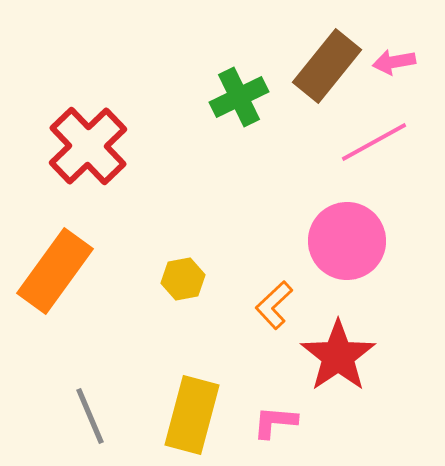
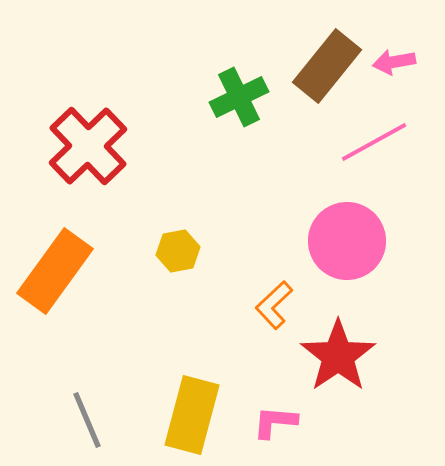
yellow hexagon: moved 5 px left, 28 px up
gray line: moved 3 px left, 4 px down
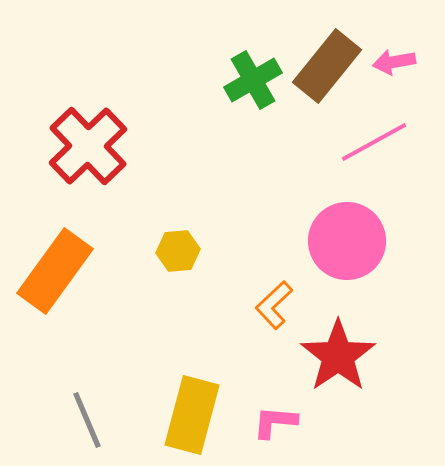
green cross: moved 14 px right, 17 px up; rotated 4 degrees counterclockwise
yellow hexagon: rotated 6 degrees clockwise
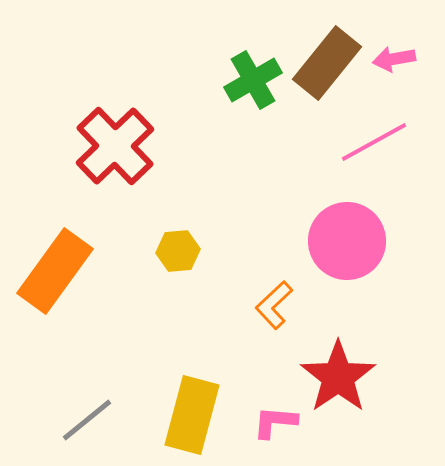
pink arrow: moved 3 px up
brown rectangle: moved 3 px up
red cross: moved 27 px right
red star: moved 21 px down
gray line: rotated 74 degrees clockwise
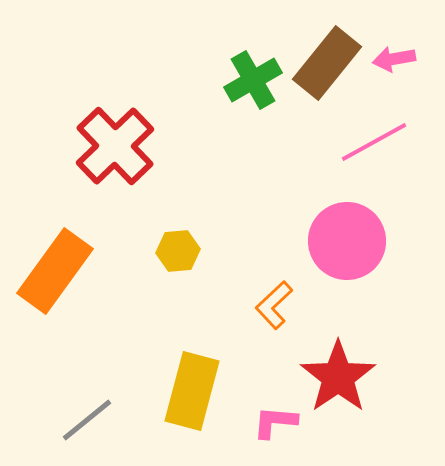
yellow rectangle: moved 24 px up
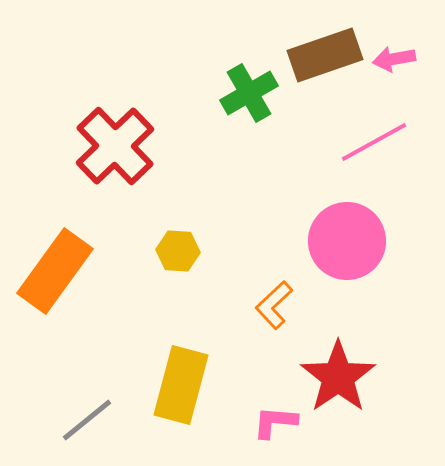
brown rectangle: moved 2 px left, 8 px up; rotated 32 degrees clockwise
green cross: moved 4 px left, 13 px down
yellow hexagon: rotated 9 degrees clockwise
yellow rectangle: moved 11 px left, 6 px up
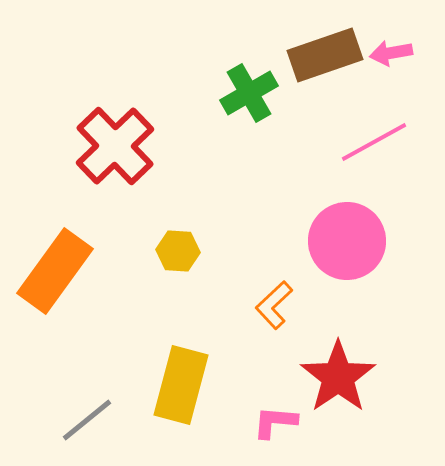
pink arrow: moved 3 px left, 6 px up
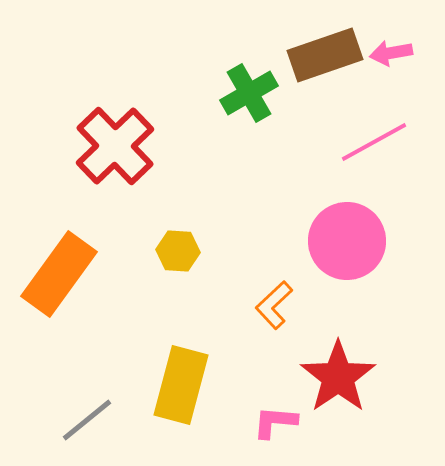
orange rectangle: moved 4 px right, 3 px down
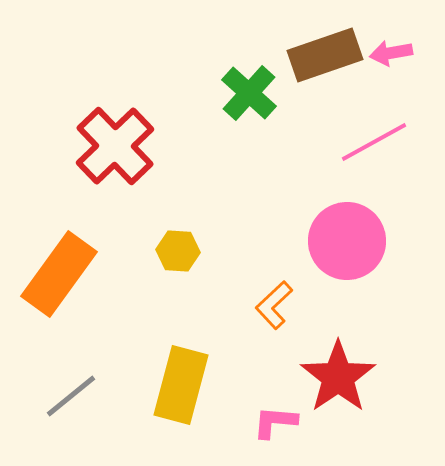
green cross: rotated 18 degrees counterclockwise
gray line: moved 16 px left, 24 px up
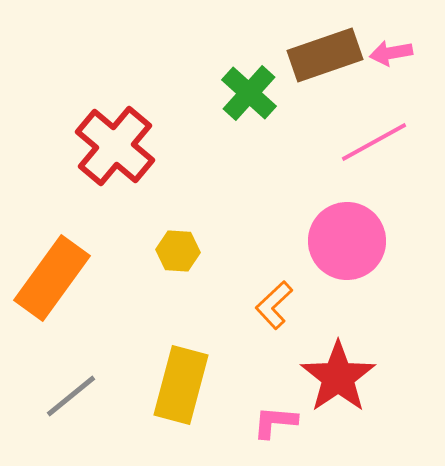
red cross: rotated 6 degrees counterclockwise
orange rectangle: moved 7 px left, 4 px down
